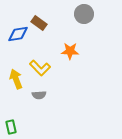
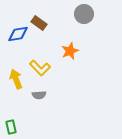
orange star: rotated 24 degrees counterclockwise
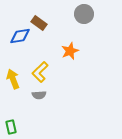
blue diamond: moved 2 px right, 2 px down
yellow L-shape: moved 4 px down; rotated 90 degrees clockwise
yellow arrow: moved 3 px left
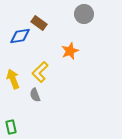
gray semicircle: moved 4 px left; rotated 72 degrees clockwise
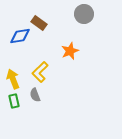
green rectangle: moved 3 px right, 26 px up
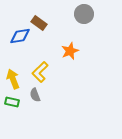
green rectangle: moved 2 px left, 1 px down; rotated 64 degrees counterclockwise
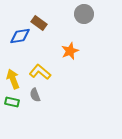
yellow L-shape: rotated 85 degrees clockwise
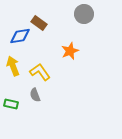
yellow L-shape: rotated 15 degrees clockwise
yellow arrow: moved 13 px up
green rectangle: moved 1 px left, 2 px down
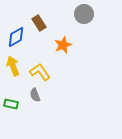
brown rectangle: rotated 21 degrees clockwise
blue diamond: moved 4 px left, 1 px down; rotated 20 degrees counterclockwise
orange star: moved 7 px left, 6 px up
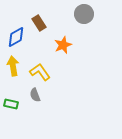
yellow arrow: rotated 12 degrees clockwise
